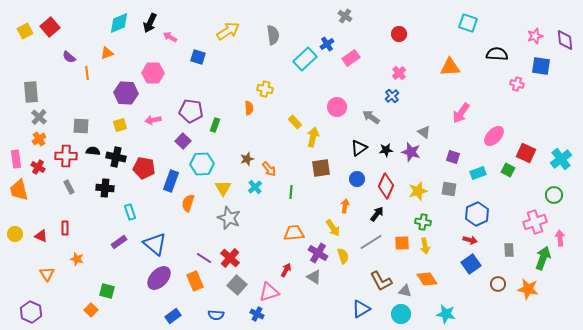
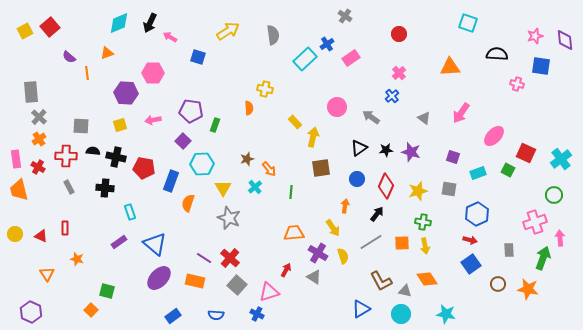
gray triangle at (424, 132): moved 14 px up
orange rectangle at (195, 281): rotated 54 degrees counterclockwise
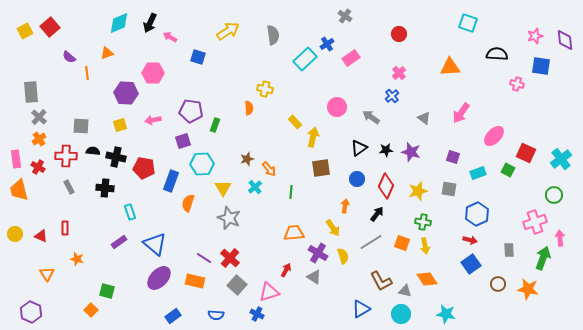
purple square at (183, 141): rotated 28 degrees clockwise
orange square at (402, 243): rotated 21 degrees clockwise
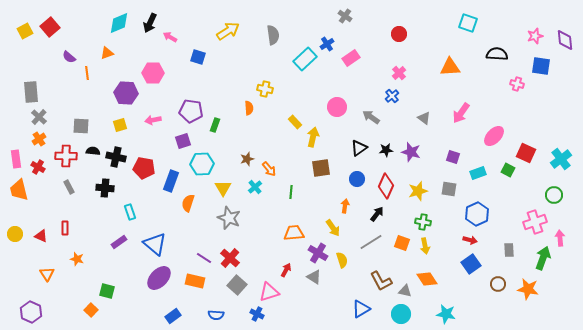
yellow semicircle at (343, 256): moved 1 px left, 4 px down
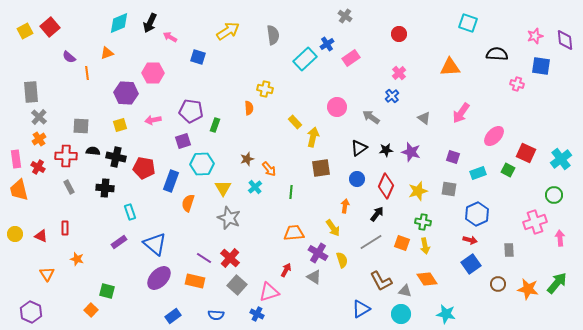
green arrow at (543, 258): moved 14 px right, 25 px down; rotated 20 degrees clockwise
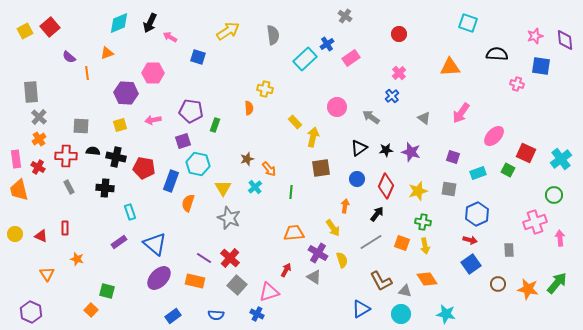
cyan hexagon at (202, 164): moved 4 px left; rotated 15 degrees clockwise
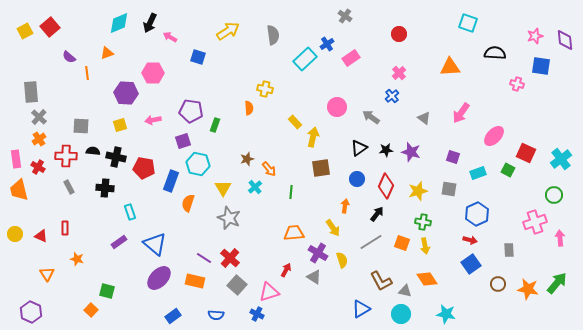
black semicircle at (497, 54): moved 2 px left, 1 px up
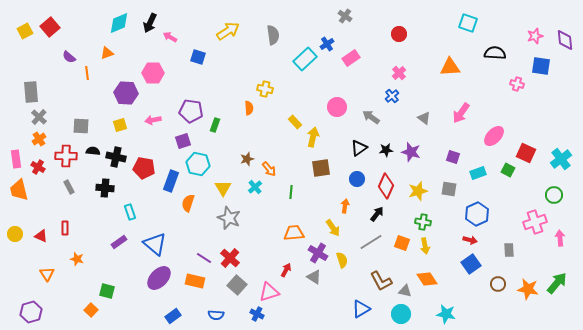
purple hexagon at (31, 312): rotated 20 degrees clockwise
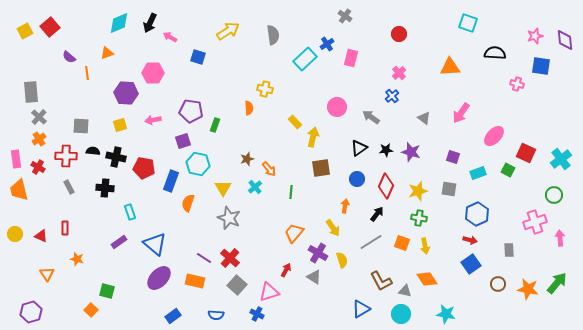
pink rectangle at (351, 58): rotated 42 degrees counterclockwise
green cross at (423, 222): moved 4 px left, 4 px up
orange trapezoid at (294, 233): rotated 45 degrees counterclockwise
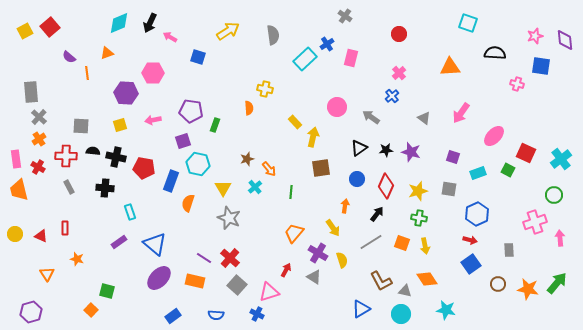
cyan star at (446, 314): moved 4 px up
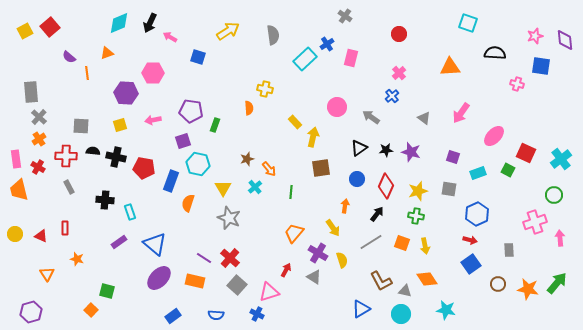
black cross at (105, 188): moved 12 px down
green cross at (419, 218): moved 3 px left, 2 px up
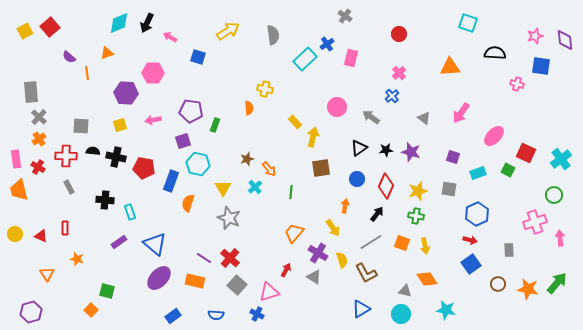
black arrow at (150, 23): moved 3 px left
brown L-shape at (381, 281): moved 15 px left, 8 px up
